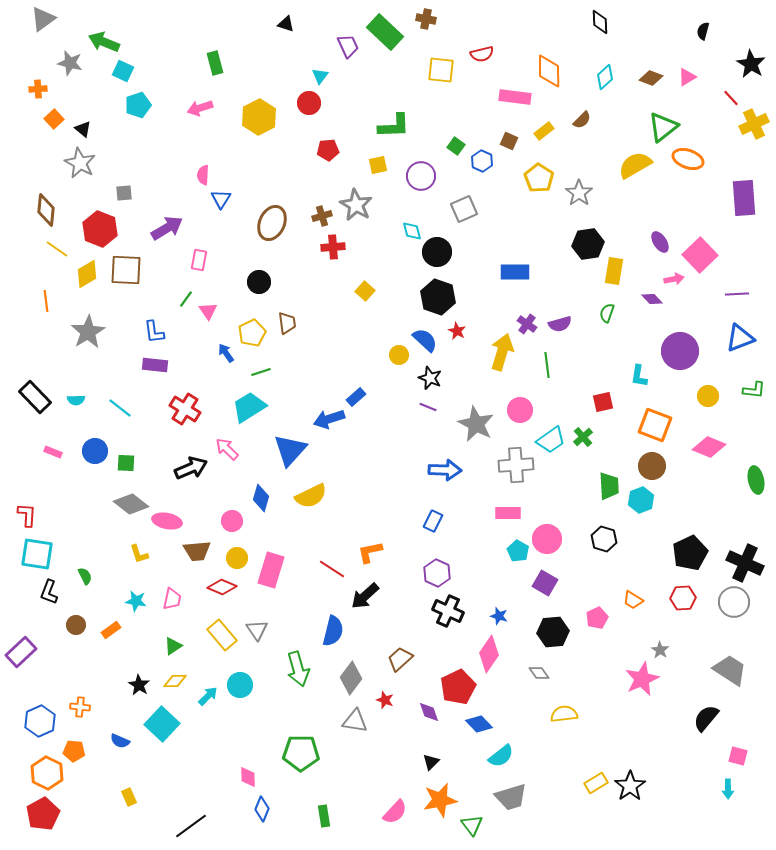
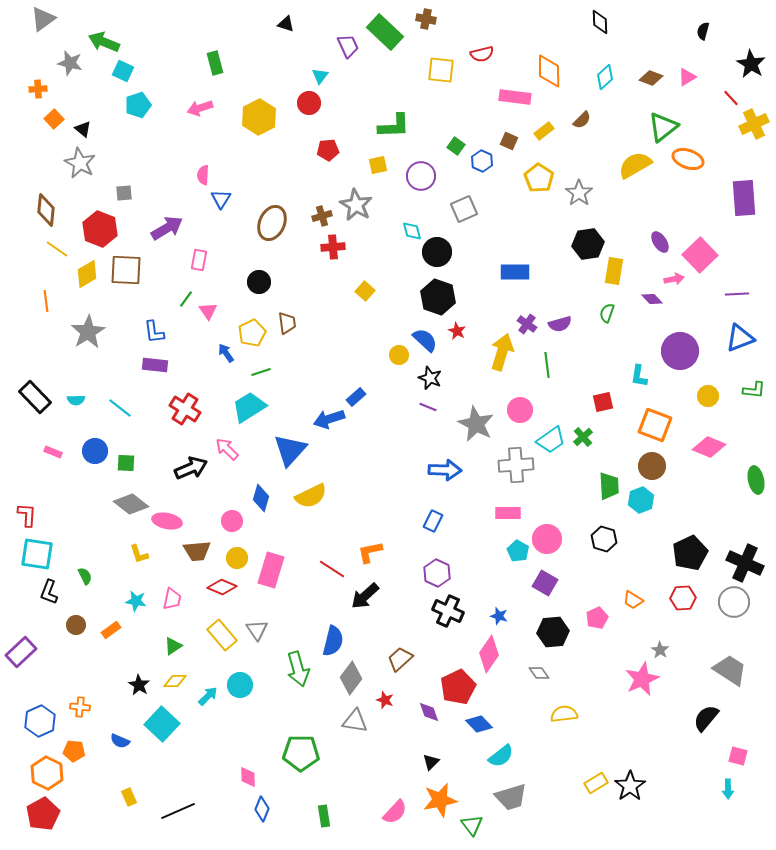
blue semicircle at (333, 631): moved 10 px down
black line at (191, 826): moved 13 px left, 15 px up; rotated 12 degrees clockwise
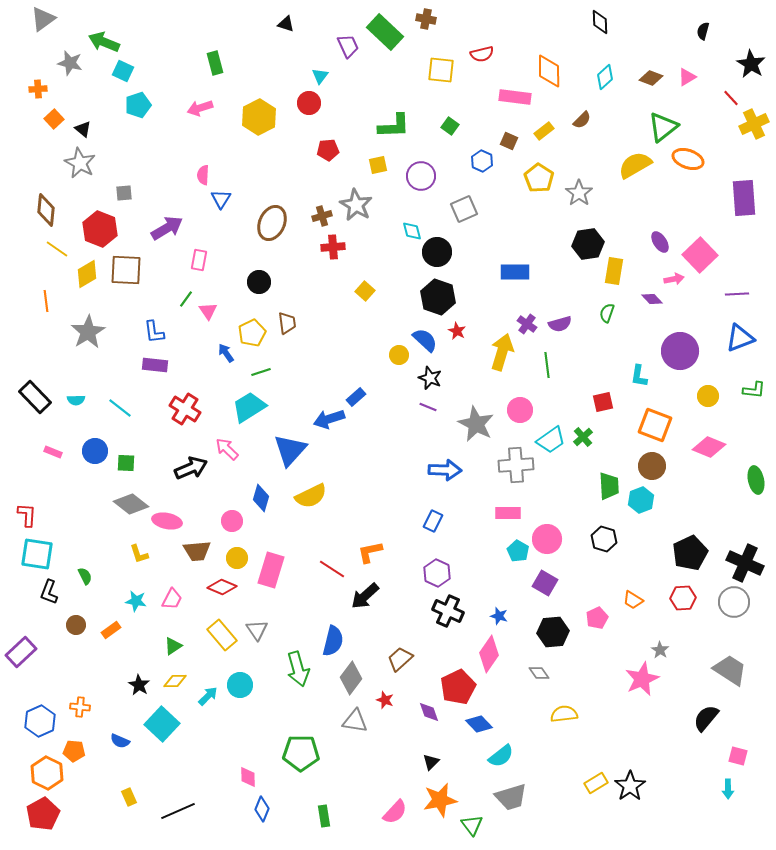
green square at (456, 146): moved 6 px left, 20 px up
pink trapezoid at (172, 599): rotated 15 degrees clockwise
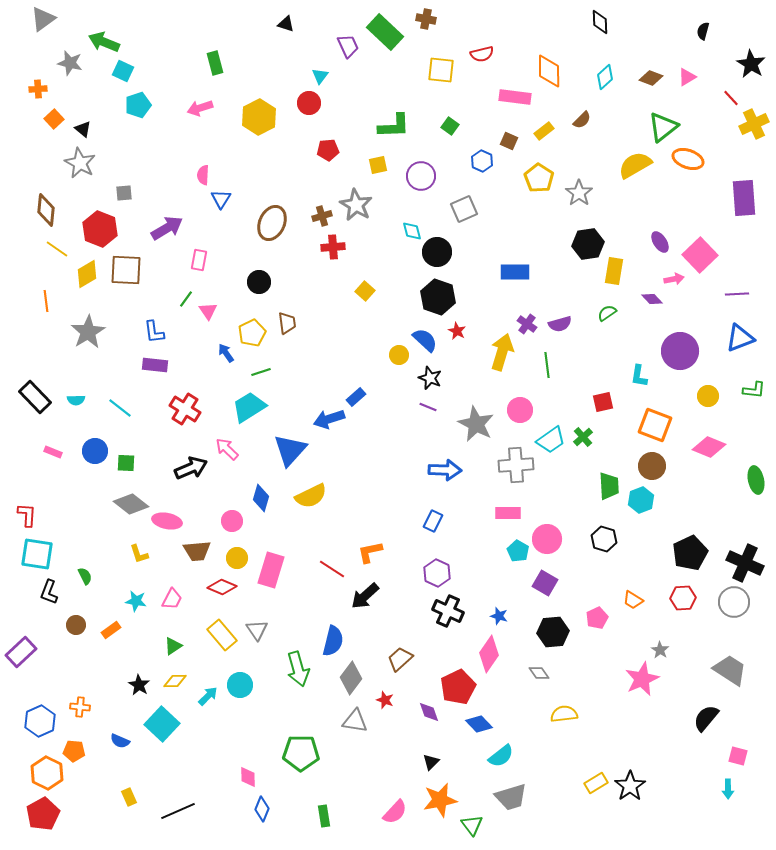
green semicircle at (607, 313): rotated 36 degrees clockwise
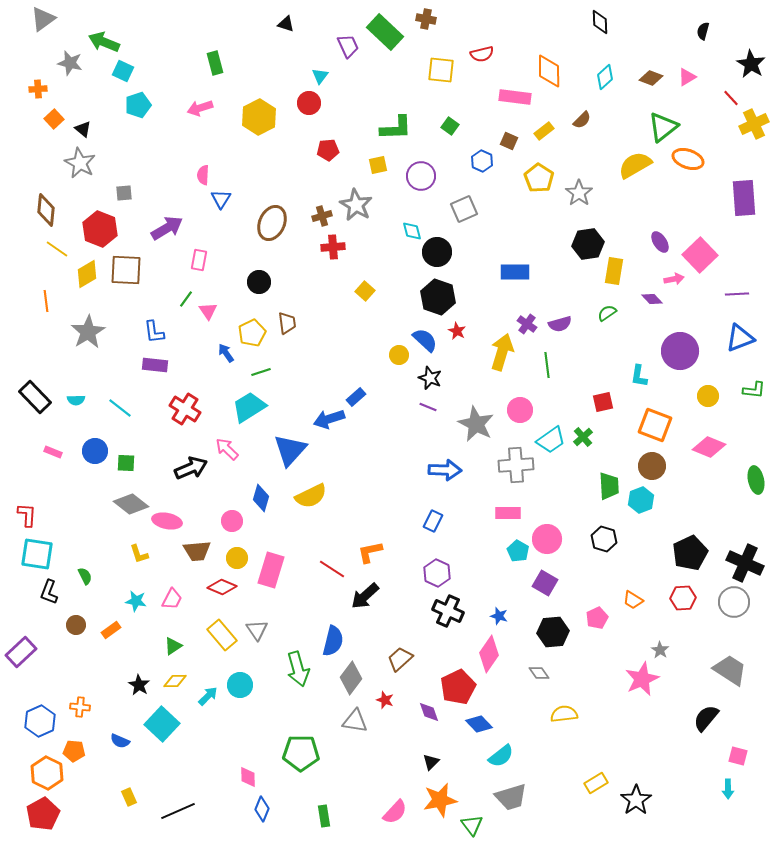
green L-shape at (394, 126): moved 2 px right, 2 px down
black star at (630, 786): moved 6 px right, 14 px down
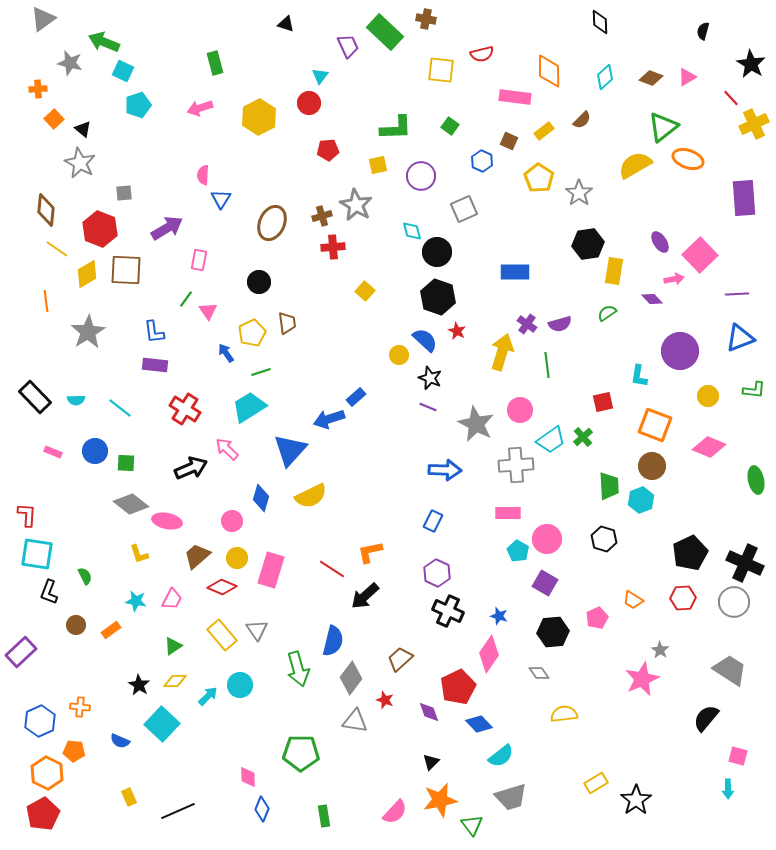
brown trapezoid at (197, 551): moved 5 px down; rotated 144 degrees clockwise
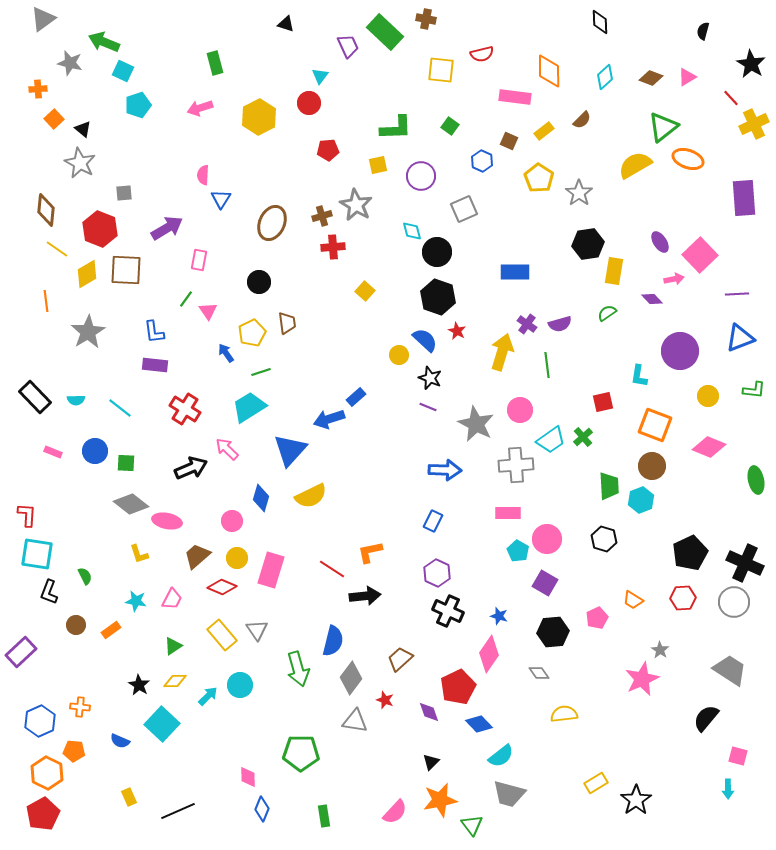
black arrow at (365, 596): rotated 144 degrees counterclockwise
gray trapezoid at (511, 797): moved 2 px left, 3 px up; rotated 32 degrees clockwise
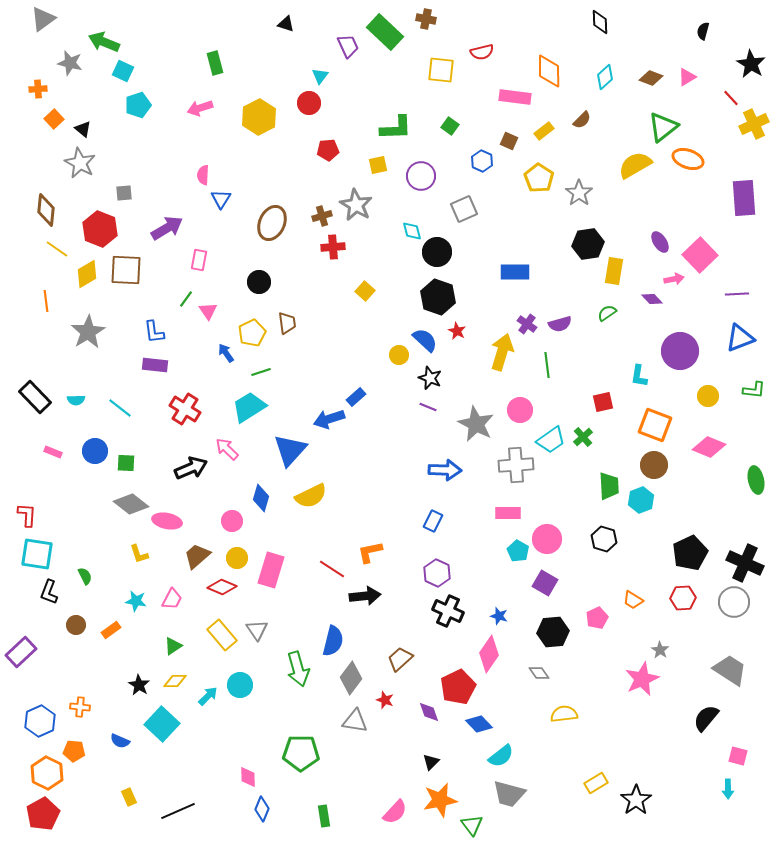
red semicircle at (482, 54): moved 2 px up
brown circle at (652, 466): moved 2 px right, 1 px up
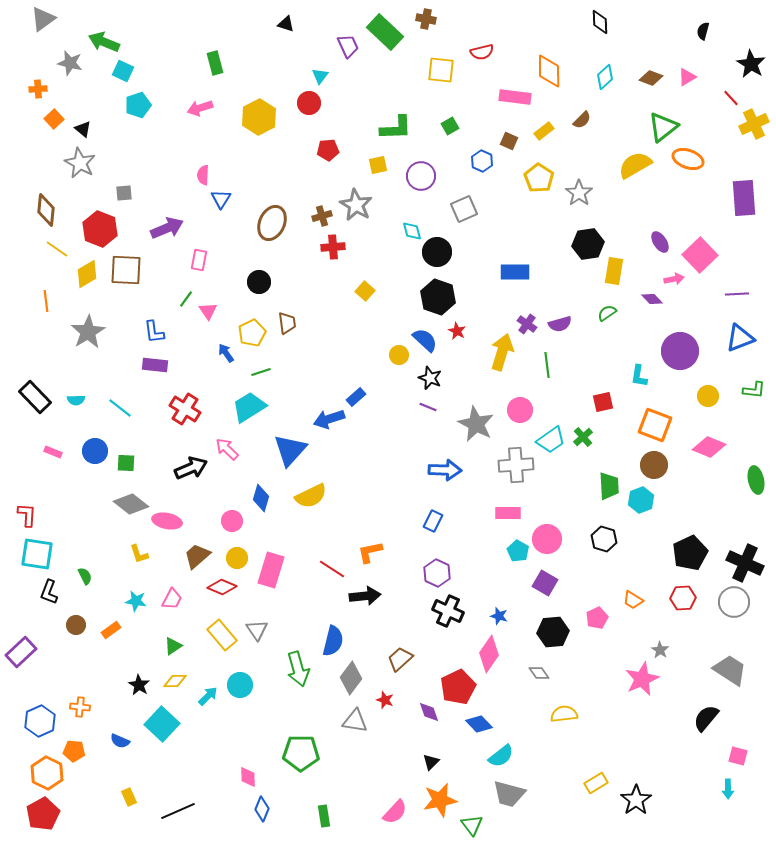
green square at (450, 126): rotated 24 degrees clockwise
purple arrow at (167, 228): rotated 8 degrees clockwise
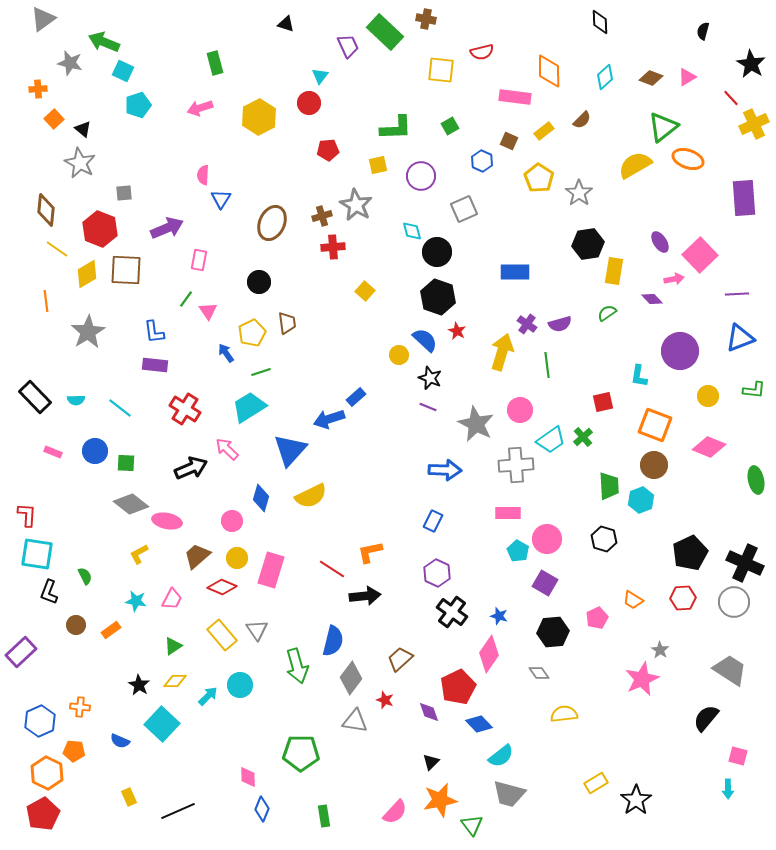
yellow L-shape at (139, 554): rotated 80 degrees clockwise
black cross at (448, 611): moved 4 px right, 1 px down; rotated 12 degrees clockwise
green arrow at (298, 669): moved 1 px left, 3 px up
